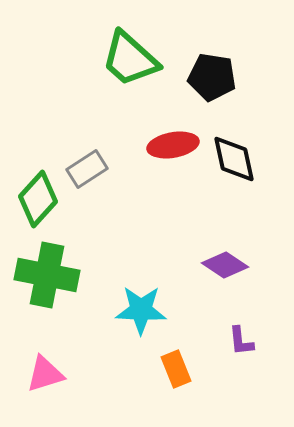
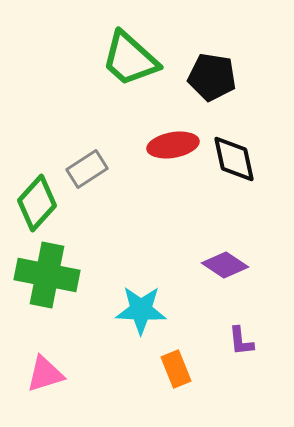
green diamond: moved 1 px left, 4 px down
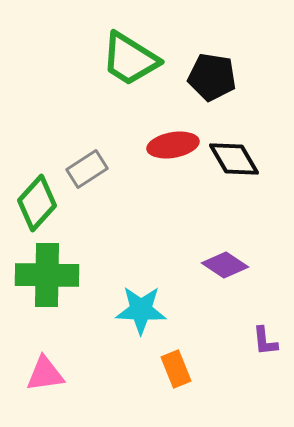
green trapezoid: rotated 10 degrees counterclockwise
black diamond: rotated 18 degrees counterclockwise
green cross: rotated 10 degrees counterclockwise
purple L-shape: moved 24 px right
pink triangle: rotated 9 degrees clockwise
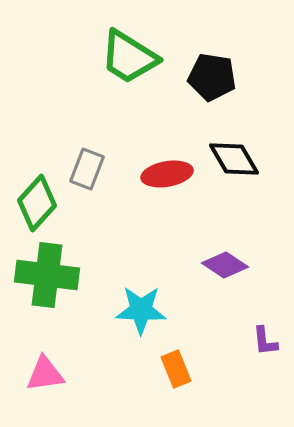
green trapezoid: moved 1 px left, 2 px up
red ellipse: moved 6 px left, 29 px down
gray rectangle: rotated 36 degrees counterclockwise
green cross: rotated 6 degrees clockwise
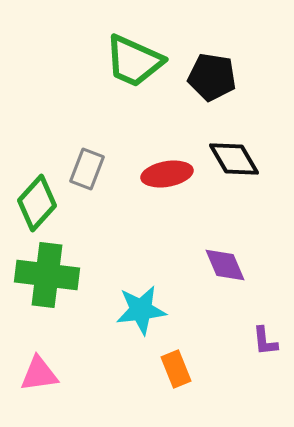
green trapezoid: moved 5 px right, 4 px down; rotated 8 degrees counterclockwise
purple diamond: rotated 33 degrees clockwise
cyan star: rotated 9 degrees counterclockwise
pink triangle: moved 6 px left
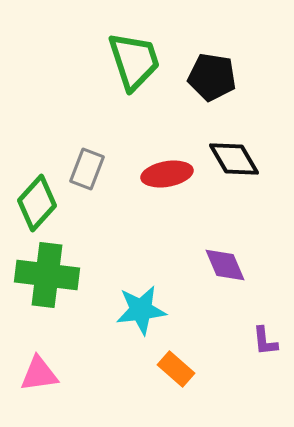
green trapezoid: rotated 132 degrees counterclockwise
orange rectangle: rotated 27 degrees counterclockwise
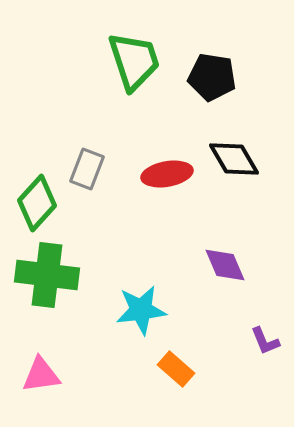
purple L-shape: rotated 16 degrees counterclockwise
pink triangle: moved 2 px right, 1 px down
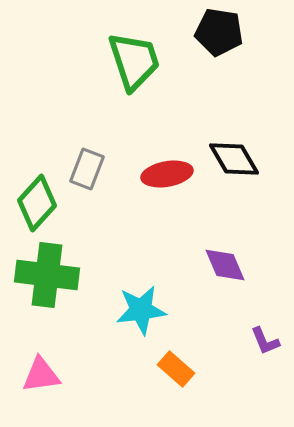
black pentagon: moved 7 px right, 45 px up
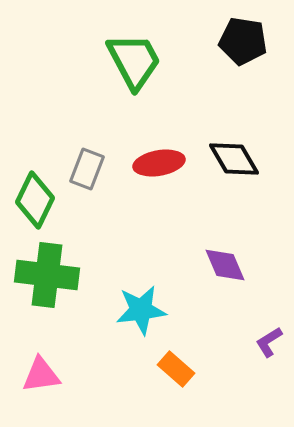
black pentagon: moved 24 px right, 9 px down
green trapezoid: rotated 10 degrees counterclockwise
red ellipse: moved 8 px left, 11 px up
green diamond: moved 2 px left, 3 px up; rotated 16 degrees counterclockwise
purple L-shape: moved 4 px right, 1 px down; rotated 80 degrees clockwise
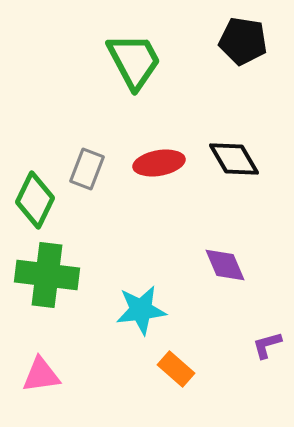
purple L-shape: moved 2 px left, 3 px down; rotated 16 degrees clockwise
